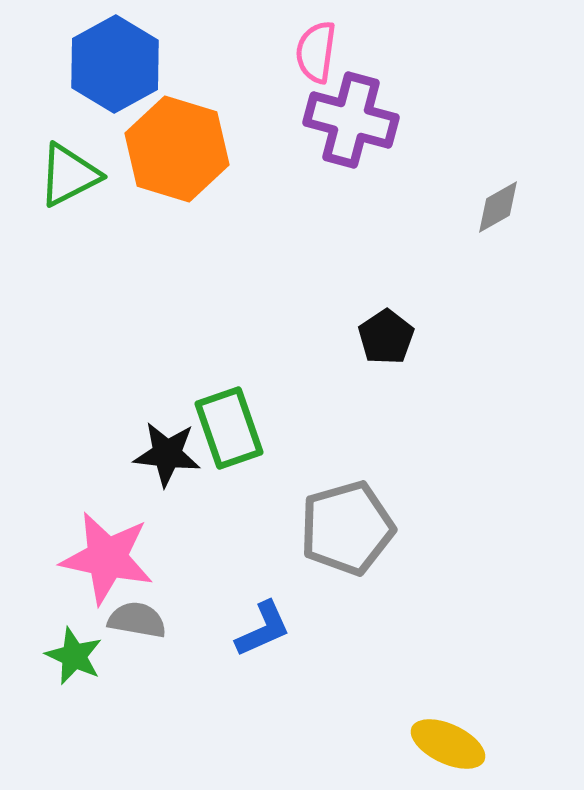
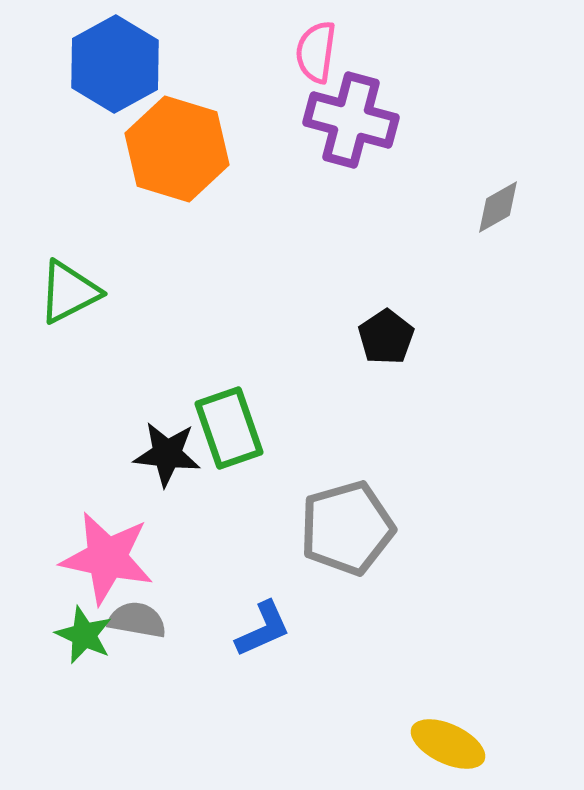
green triangle: moved 117 px down
green star: moved 10 px right, 21 px up
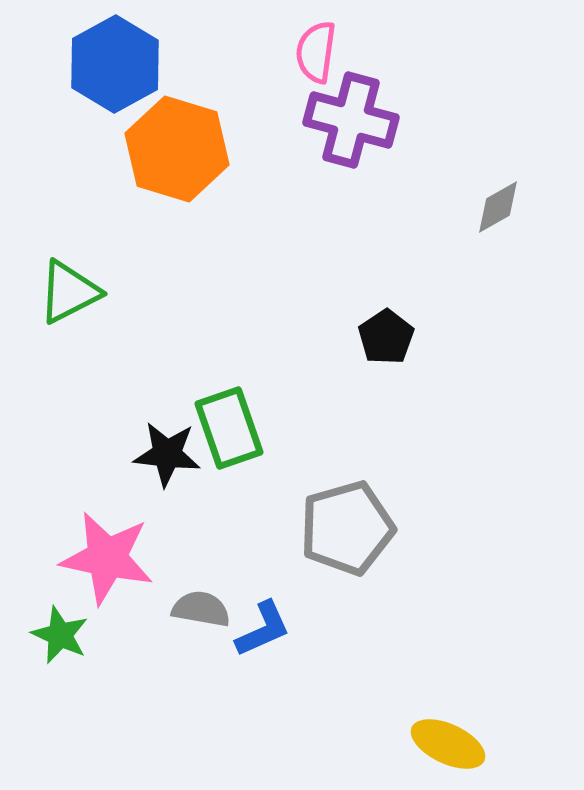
gray semicircle: moved 64 px right, 11 px up
green star: moved 24 px left
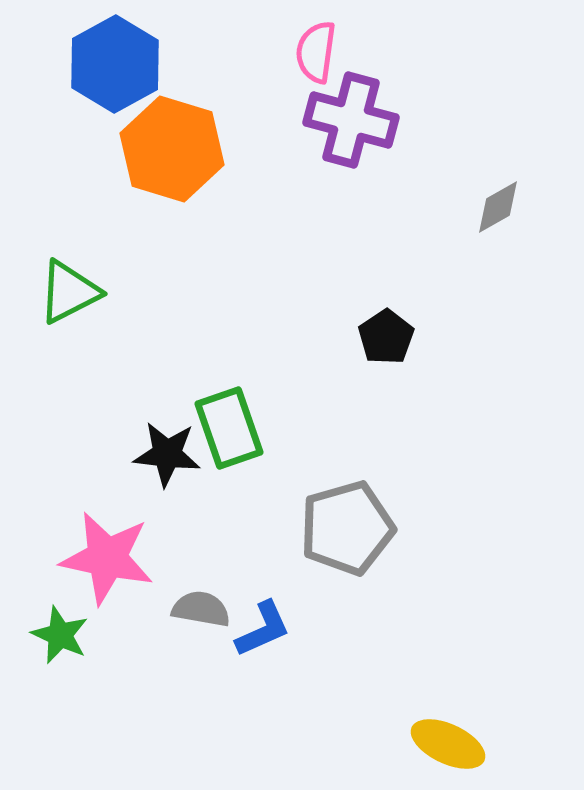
orange hexagon: moved 5 px left
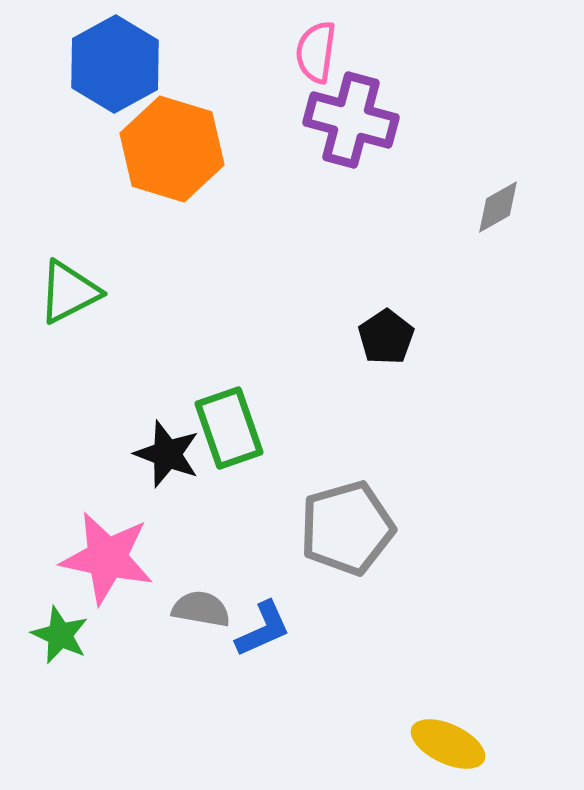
black star: rotated 14 degrees clockwise
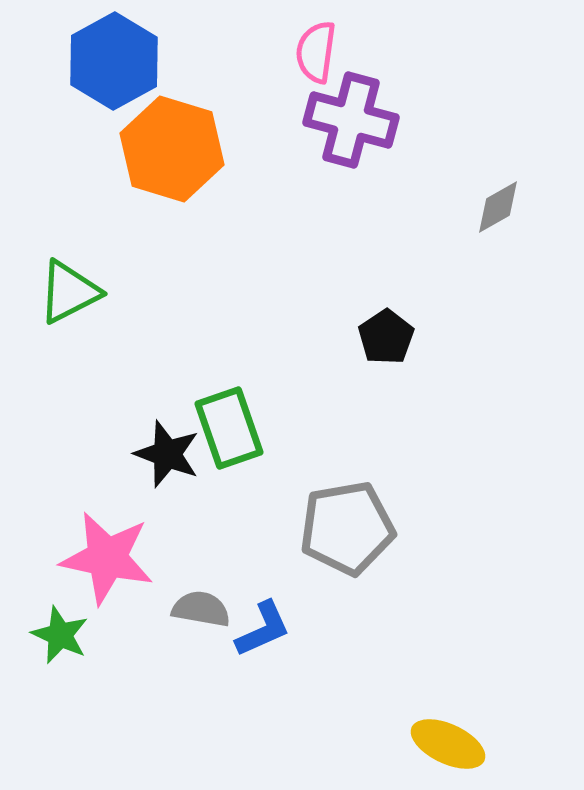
blue hexagon: moved 1 px left, 3 px up
gray pentagon: rotated 6 degrees clockwise
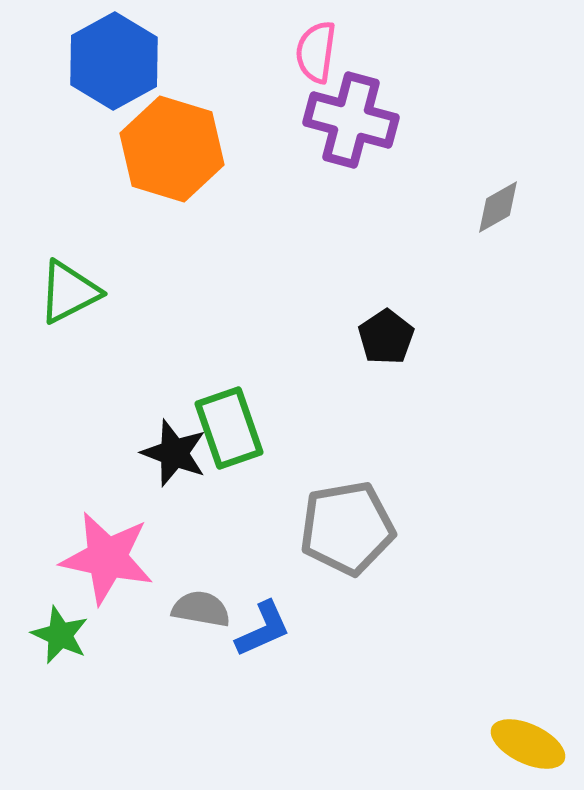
black star: moved 7 px right, 1 px up
yellow ellipse: moved 80 px right
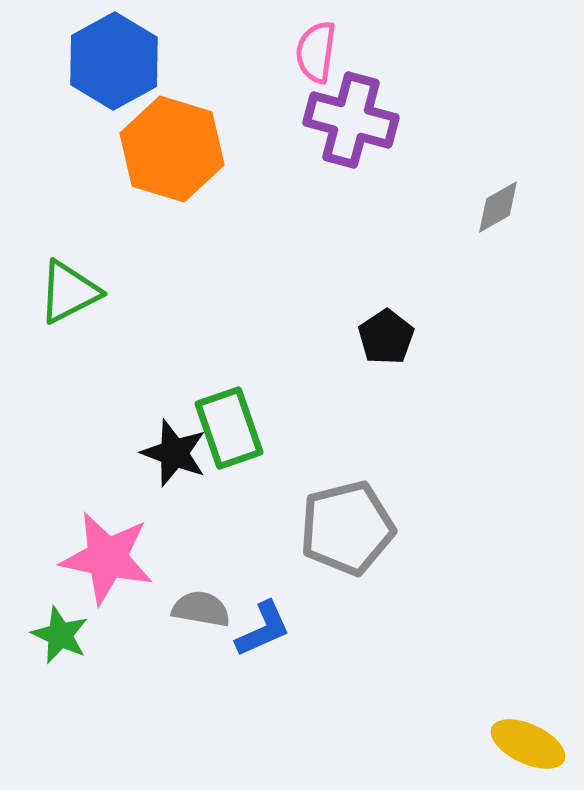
gray pentagon: rotated 4 degrees counterclockwise
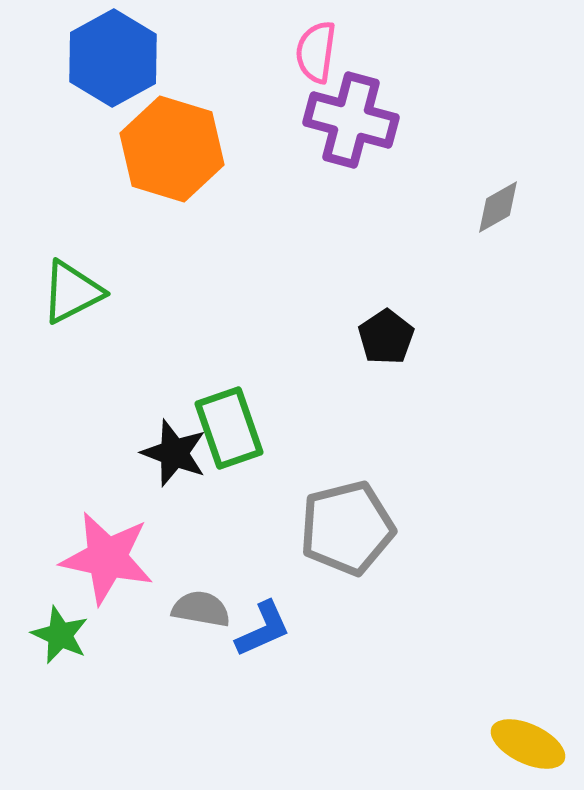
blue hexagon: moved 1 px left, 3 px up
green triangle: moved 3 px right
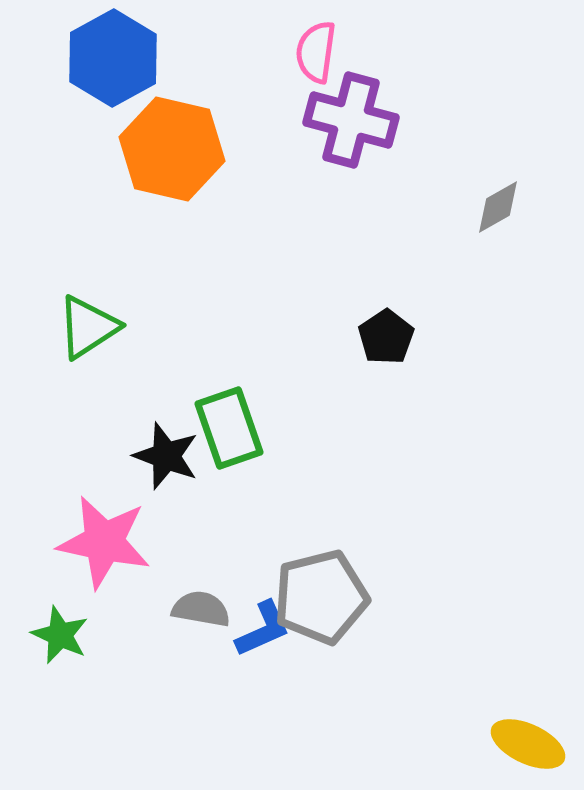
orange hexagon: rotated 4 degrees counterclockwise
green triangle: moved 16 px right, 35 px down; rotated 6 degrees counterclockwise
black star: moved 8 px left, 3 px down
gray pentagon: moved 26 px left, 69 px down
pink star: moved 3 px left, 16 px up
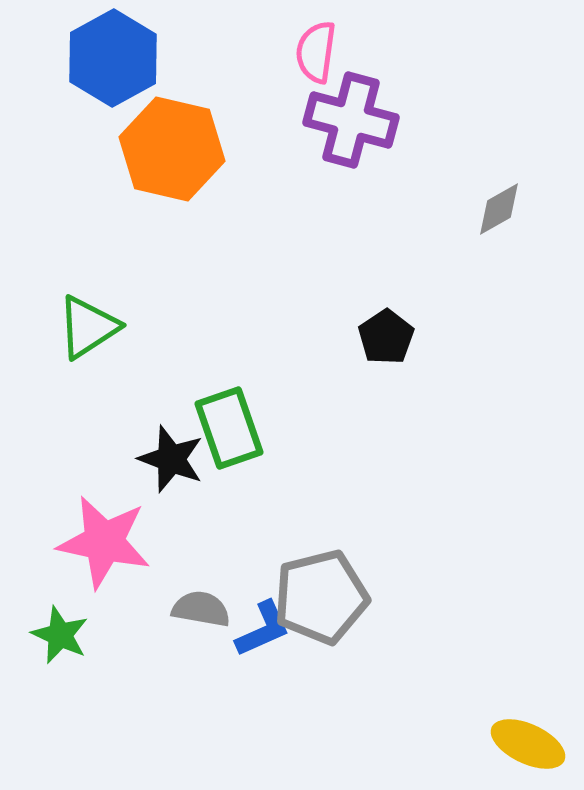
gray diamond: moved 1 px right, 2 px down
black star: moved 5 px right, 3 px down
